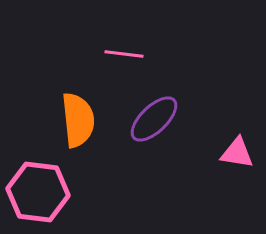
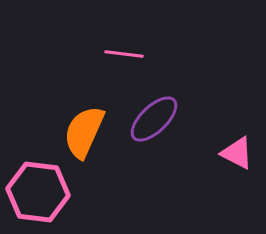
orange semicircle: moved 6 px right, 12 px down; rotated 150 degrees counterclockwise
pink triangle: rotated 18 degrees clockwise
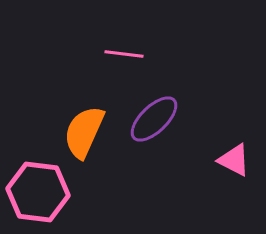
pink triangle: moved 3 px left, 7 px down
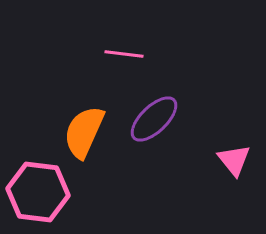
pink triangle: rotated 24 degrees clockwise
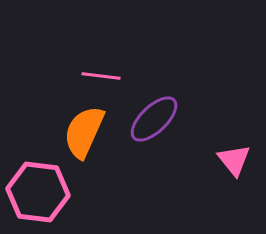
pink line: moved 23 px left, 22 px down
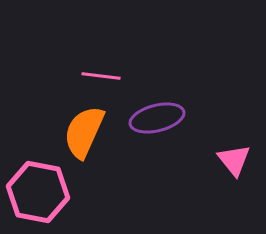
purple ellipse: moved 3 px right, 1 px up; rotated 30 degrees clockwise
pink hexagon: rotated 4 degrees clockwise
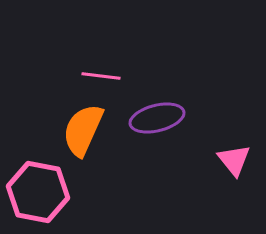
orange semicircle: moved 1 px left, 2 px up
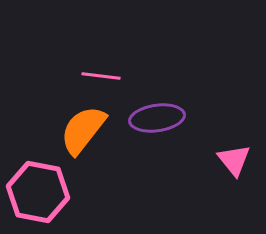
purple ellipse: rotated 6 degrees clockwise
orange semicircle: rotated 14 degrees clockwise
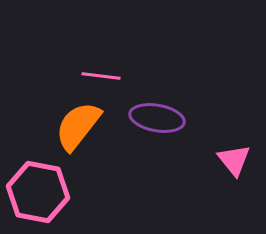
purple ellipse: rotated 18 degrees clockwise
orange semicircle: moved 5 px left, 4 px up
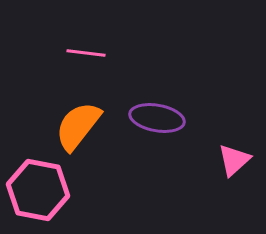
pink line: moved 15 px left, 23 px up
pink triangle: rotated 27 degrees clockwise
pink hexagon: moved 2 px up
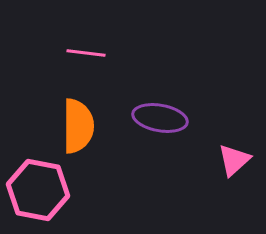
purple ellipse: moved 3 px right
orange semicircle: rotated 142 degrees clockwise
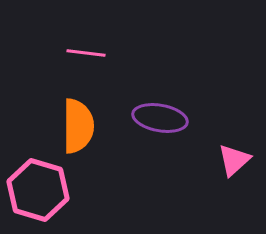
pink hexagon: rotated 6 degrees clockwise
